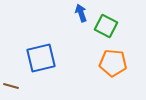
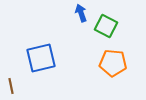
brown line: rotated 63 degrees clockwise
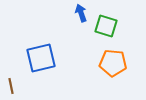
green square: rotated 10 degrees counterclockwise
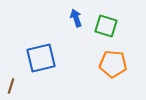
blue arrow: moved 5 px left, 5 px down
orange pentagon: moved 1 px down
brown line: rotated 28 degrees clockwise
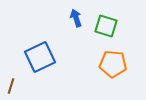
blue square: moved 1 px left, 1 px up; rotated 12 degrees counterclockwise
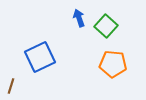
blue arrow: moved 3 px right
green square: rotated 25 degrees clockwise
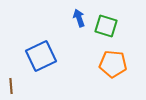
green square: rotated 25 degrees counterclockwise
blue square: moved 1 px right, 1 px up
brown line: rotated 21 degrees counterclockwise
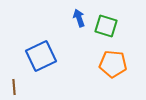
brown line: moved 3 px right, 1 px down
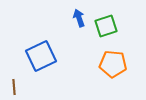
green square: rotated 35 degrees counterclockwise
